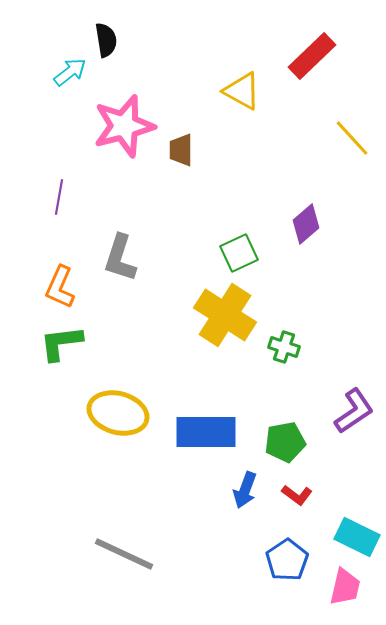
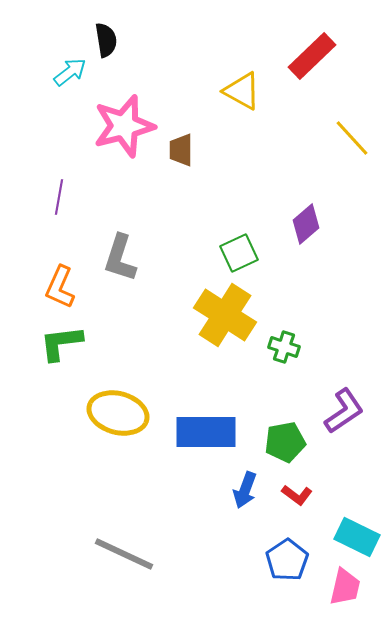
purple L-shape: moved 10 px left
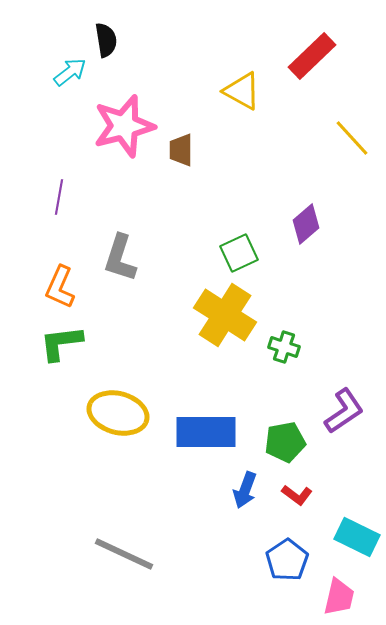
pink trapezoid: moved 6 px left, 10 px down
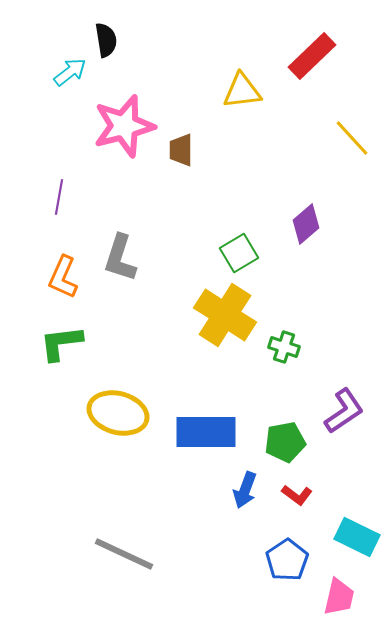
yellow triangle: rotated 36 degrees counterclockwise
green square: rotated 6 degrees counterclockwise
orange L-shape: moved 3 px right, 10 px up
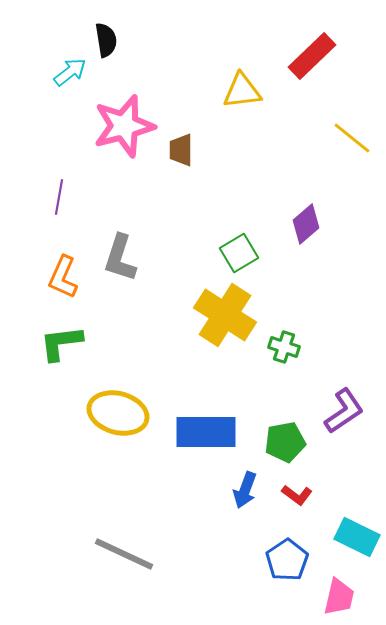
yellow line: rotated 9 degrees counterclockwise
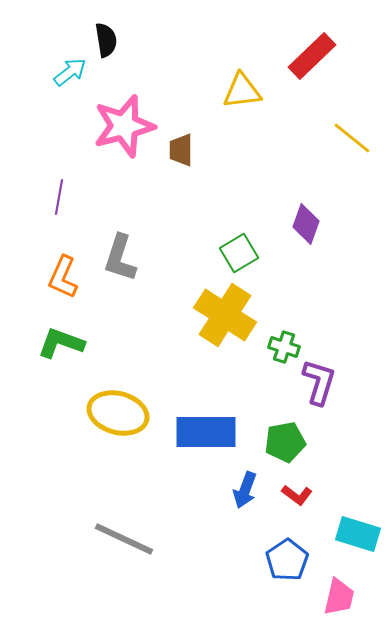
purple diamond: rotated 30 degrees counterclockwise
green L-shape: rotated 27 degrees clockwise
purple L-shape: moved 25 px left, 29 px up; rotated 39 degrees counterclockwise
cyan rectangle: moved 1 px right, 3 px up; rotated 9 degrees counterclockwise
gray line: moved 15 px up
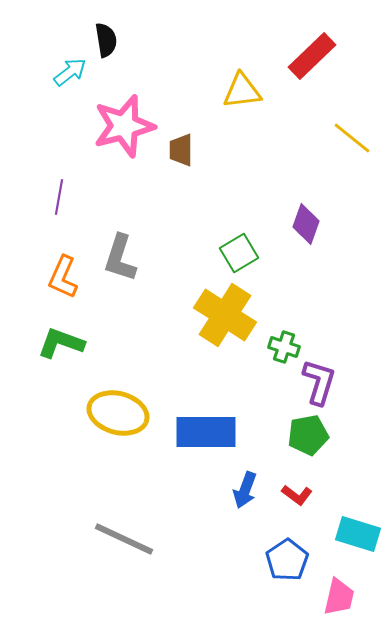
green pentagon: moved 23 px right, 7 px up
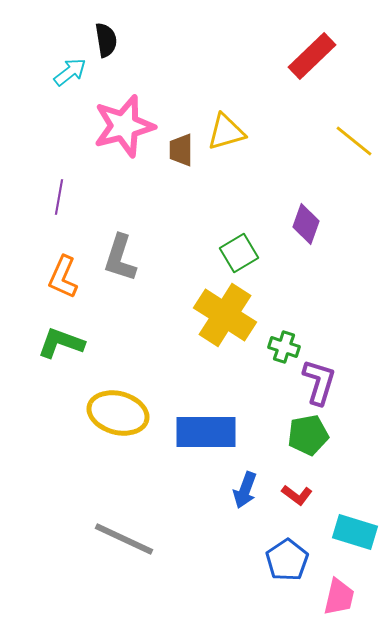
yellow triangle: moved 16 px left, 41 px down; rotated 9 degrees counterclockwise
yellow line: moved 2 px right, 3 px down
cyan rectangle: moved 3 px left, 2 px up
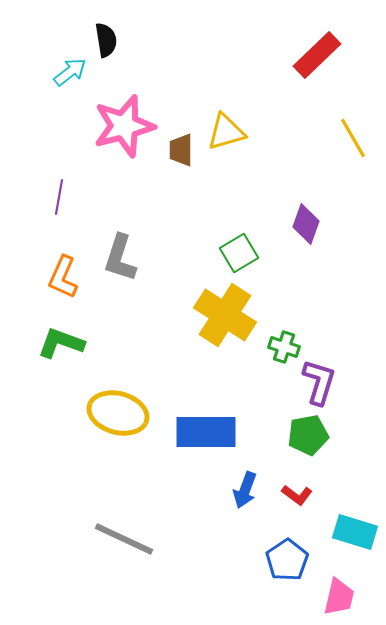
red rectangle: moved 5 px right, 1 px up
yellow line: moved 1 px left, 3 px up; rotated 21 degrees clockwise
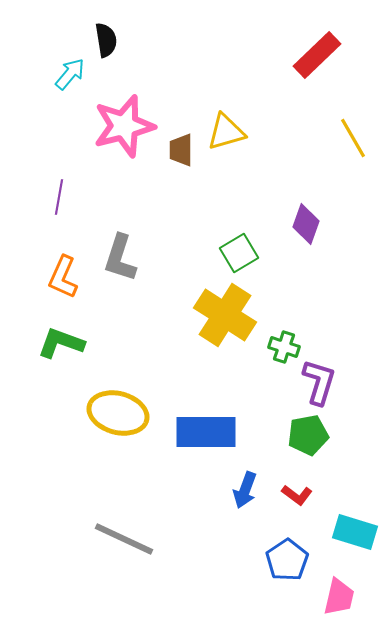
cyan arrow: moved 2 px down; rotated 12 degrees counterclockwise
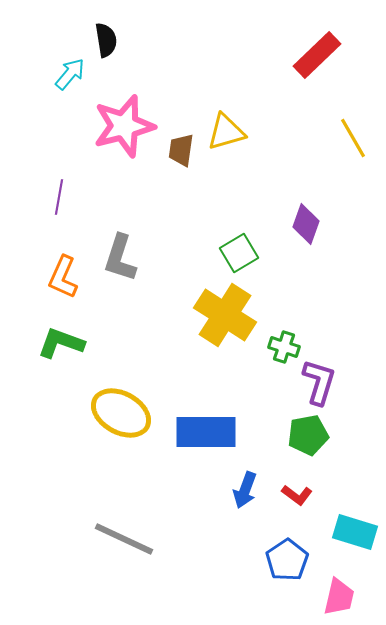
brown trapezoid: rotated 8 degrees clockwise
yellow ellipse: moved 3 px right; rotated 14 degrees clockwise
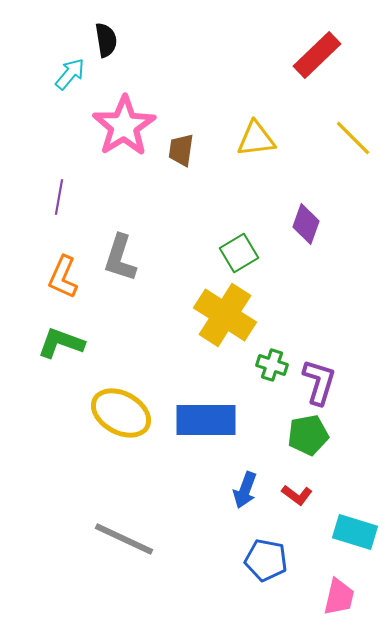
pink star: rotated 18 degrees counterclockwise
yellow triangle: moved 30 px right, 7 px down; rotated 9 degrees clockwise
yellow line: rotated 15 degrees counterclockwise
green cross: moved 12 px left, 18 px down
blue rectangle: moved 12 px up
blue pentagon: moved 21 px left; rotated 27 degrees counterclockwise
